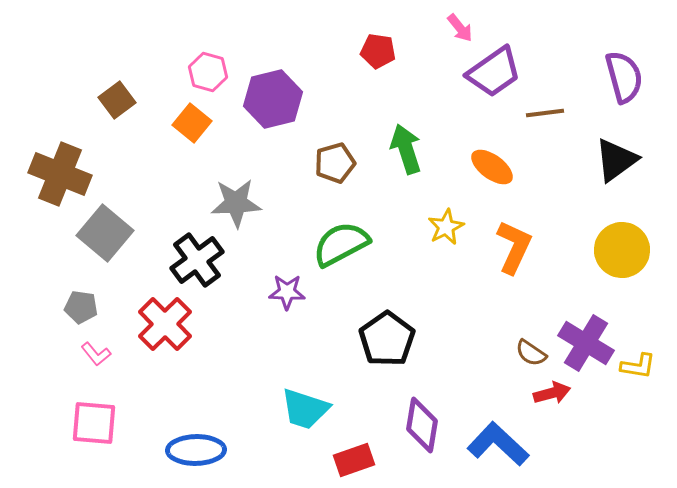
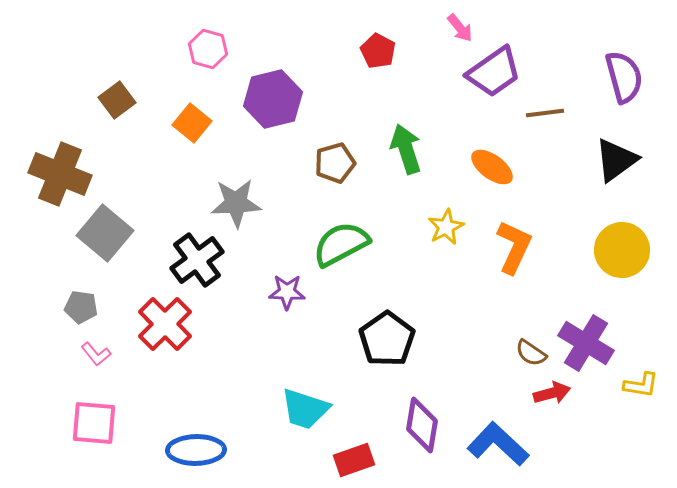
red pentagon: rotated 20 degrees clockwise
pink hexagon: moved 23 px up
yellow L-shape: moved 3 px right, 19 px down
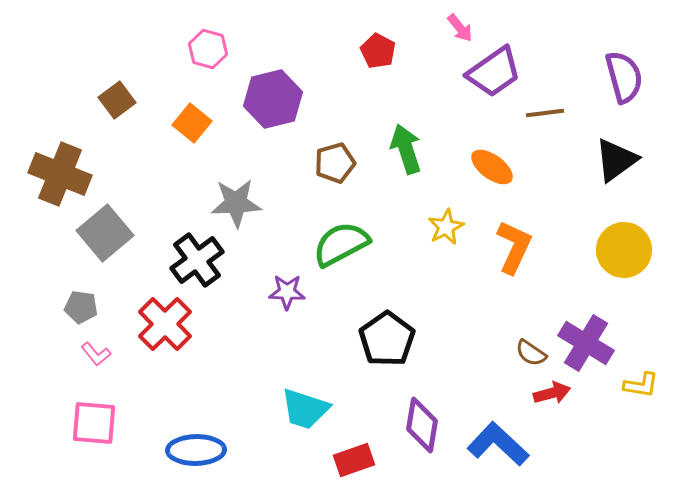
gray square: rotated 10 degrees clockwise
yellow circle: moved 2 px right
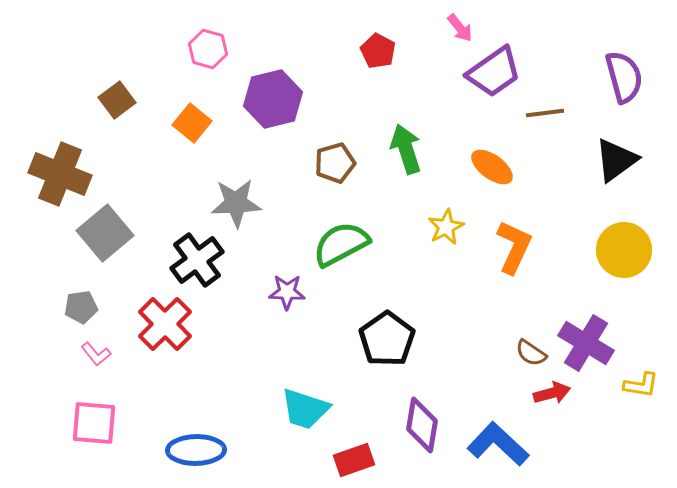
gray pentagon: rotated 16 degrees counterclockwise
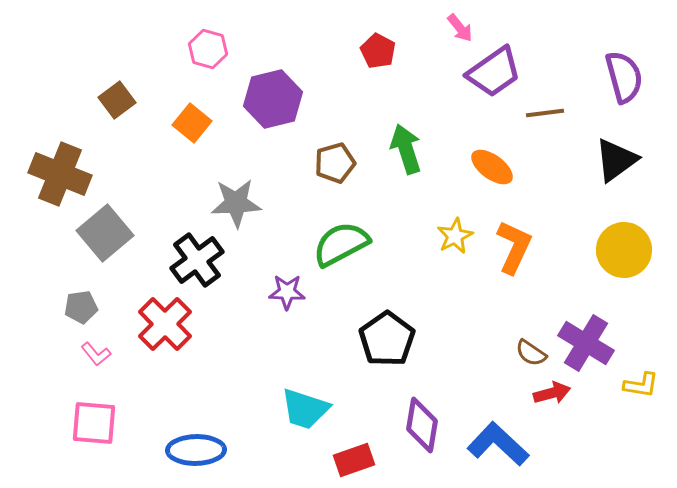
yellow star: moved 9 px right, 9 px down
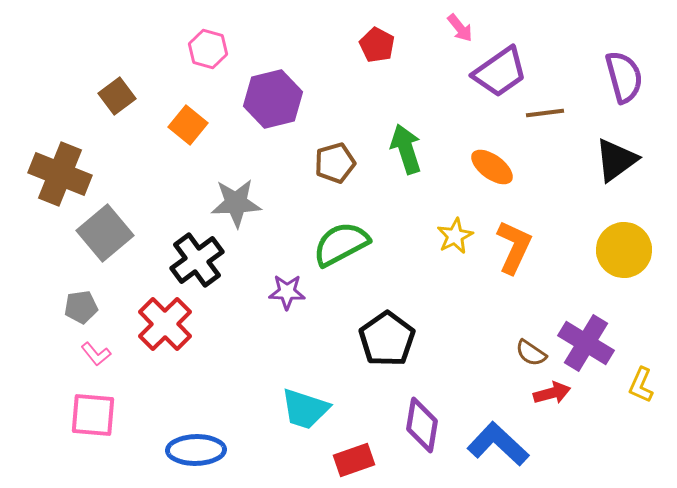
red pentagon: moved 1 px left, 6 px up
purple trapezoid: moved 6 px right
brown square: moved 4 px up
orange square: moved 4 px left, 2 px down
yellow L-shape: rotated 105 degrees clockwise
pink square: moved 1 px left, 8 px up
